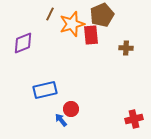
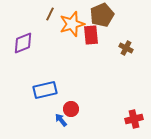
brown cross: rotated 24 degrees clockwise
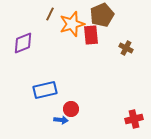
blue arrow: rotated 136 degrees clockwise
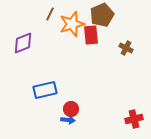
blue arrow: moved 7 px right
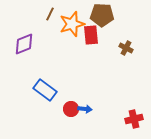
brown pentagon: rotated 25 degrees clockwise
purple diamond: moved 1 px right, 1 px down
blue rectangle: rotated 50 degrees clockwise
blue arrow: moved 17 px right, 11 px up
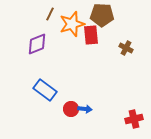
purple diamond: moved 13 px right
